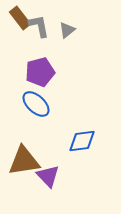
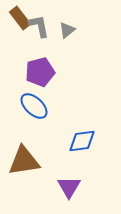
blue ellipse: moved 2 px left, 2 px down
purple triangle: moved 21 px right, 11 px down; rotated 15 degrees clockwise
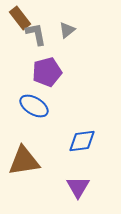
gray L-shape: moved 3 px left, 8 px down
purple pentagon: moved 7 px right
blue ellipse: rotated 12 degrees counterclockwise
purple triangle: moved 9 px right
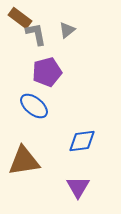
brown rectangle: rotated 15 degrees counterclockwise
blue ellipse: rotated 8 degrees clockwise
